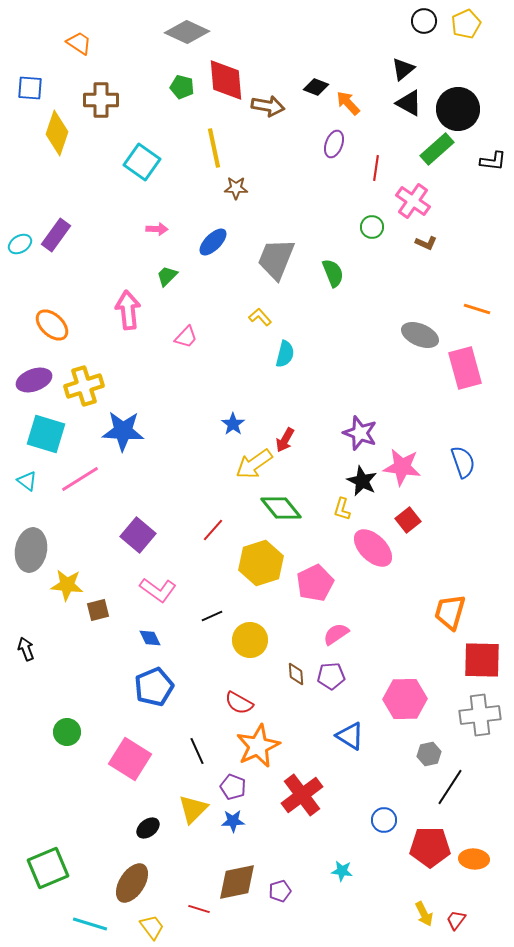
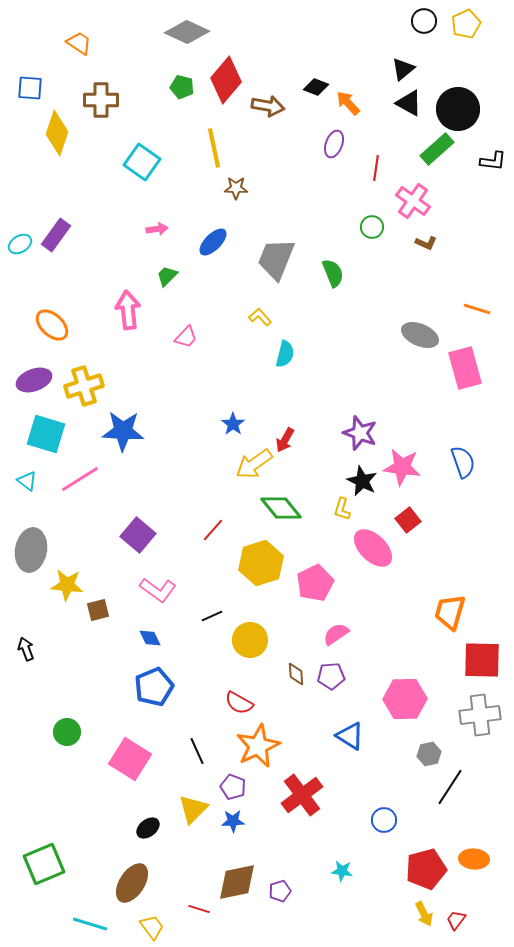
red diamond at (226, 80): rotated 45 degrees clockwise
pink arrow at (157, 229): rotated 10 degrees counterclockwise
red pentagon at (430, 847): moved 4 px left, 22 px down; rotated 15 degrees counterclockwise
green square at (48, 868): moved 4 px left, 4 px up
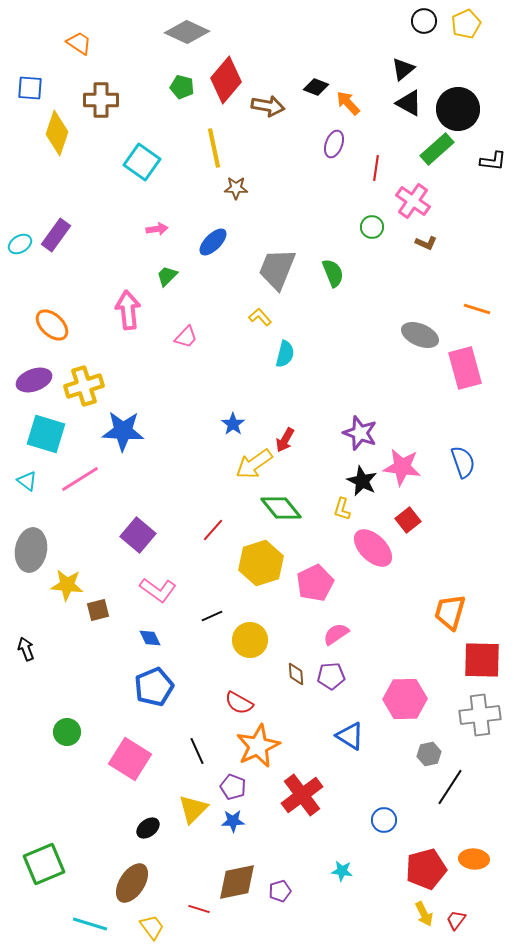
gray trapezoid at (276, 259): moved 1 px right, 10 px down
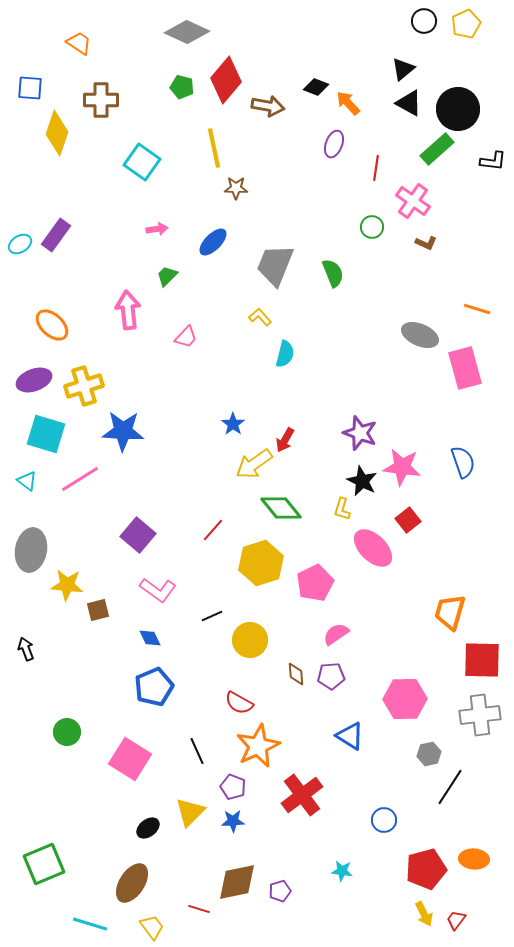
gray trapezoid at (277, 269): moved 2 px left, 4 px up
yellow triangle at (193, 809): moved 3 px left, 3 px down
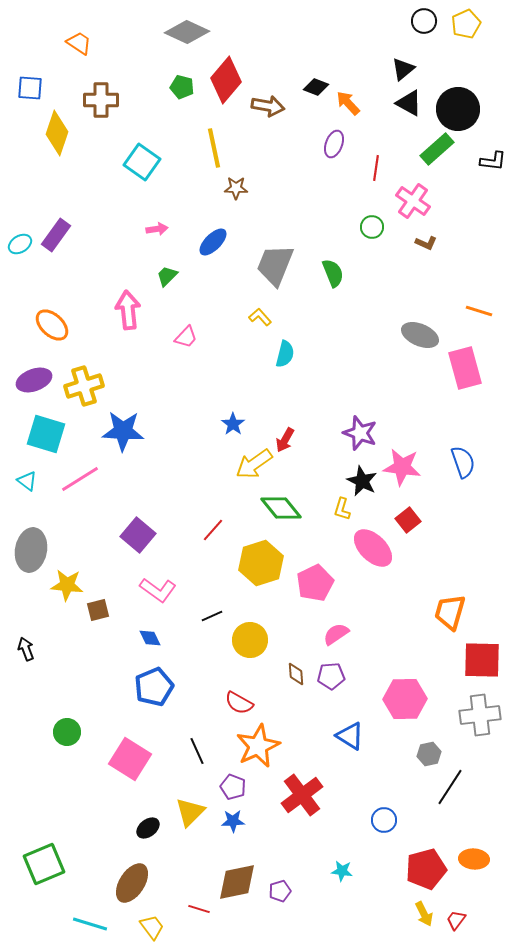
orange line at (477, 309): moved 2 px right, 2 px down
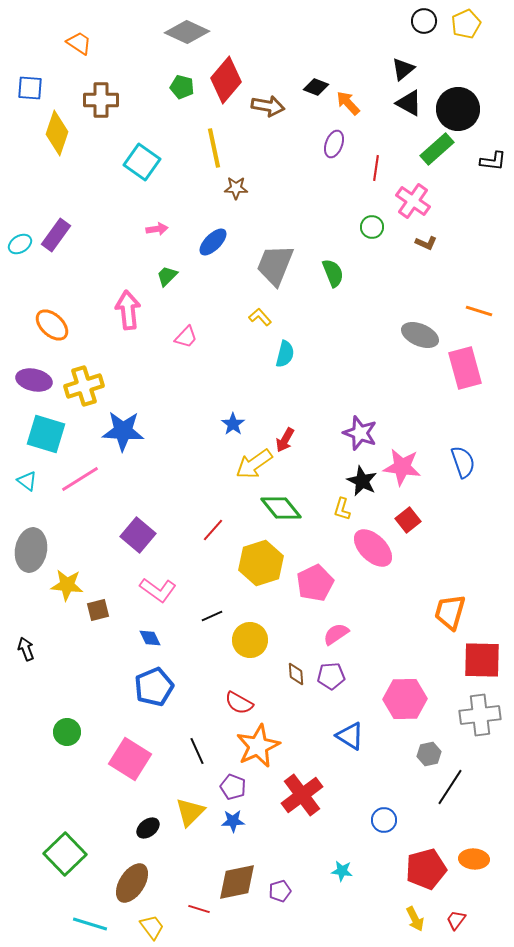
purple ellipse at (34, 380): rotated 32 degrees clockwise
green square at (44, 864): moved 21 px right, 10 px up; rotated 21 degrees counterclockwise
yellow arrow at (424, 914): moved 9 px left, 5 px down
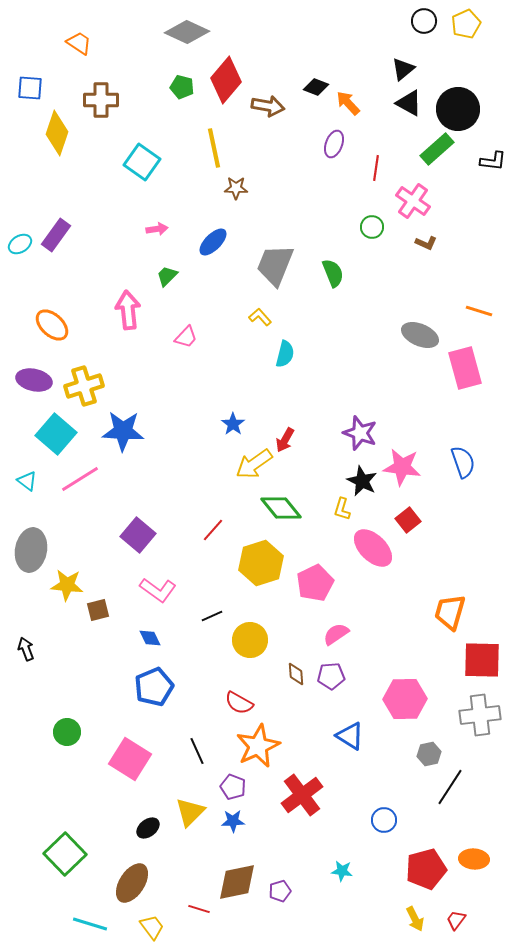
cyan square at (46, 434): moved 10 px right; rotated 24 degrees clockwise
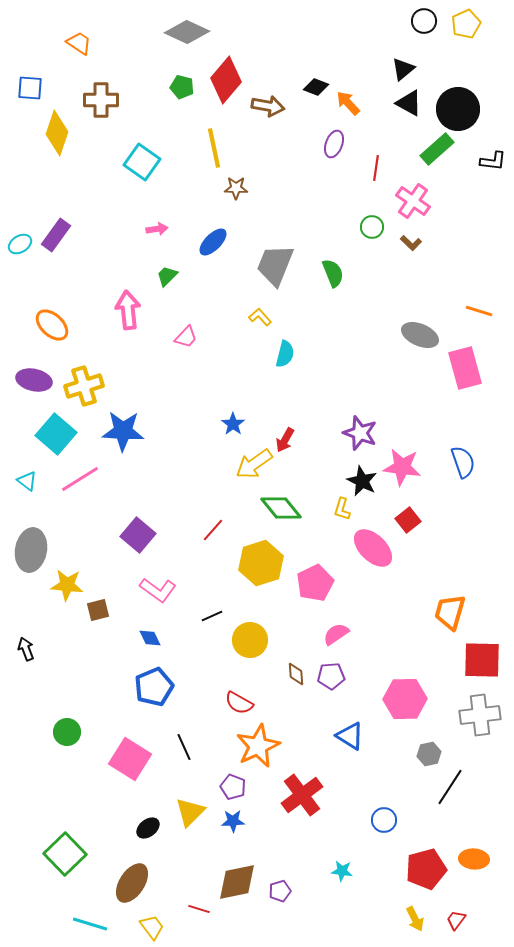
brown L-shape at (426, 243): moved 15 px left; rotated 20 degrees clockwise
black line at (197, 751): moved 13 px left, 4 px up
